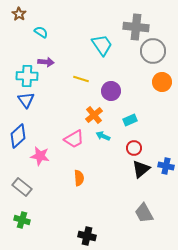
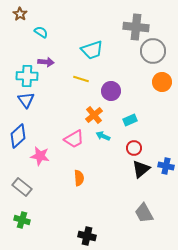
brown star: moved 1 px right
cyan trapezoid: moved 10 px left, 5 px down; rotated 105 degrees clockwise
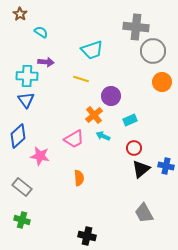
purple circle: moved 5 px down
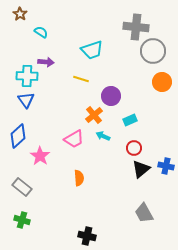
pink star: rotated 24 degrees clockwise
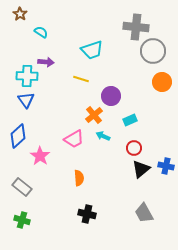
black cross: moved 22 px up
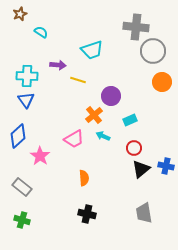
brown star: rotated 16 degrees clockwise
purple arrow: moved 12 px right, 3 px down
yellow line: moved 3 px left, 1 px down
orange semicircle: moved 5 px right
gray trapezoid: rotated 20 degrees clockwise
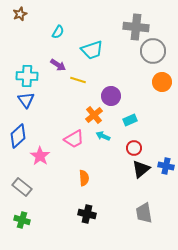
cyan semicircle: moved 17 px right; rotated 88 degrees clockwise
purple arrow: rotated 28 degrees clockwise
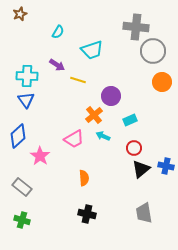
purple arrow: moved 1 px left
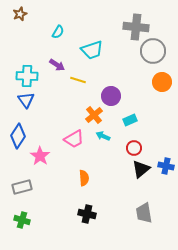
blue diamond: rotated 15 degrees counterclockwise
gray rectangle: rotated 54 degrees counterclockwise
